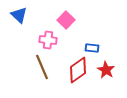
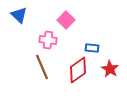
red star: moved 4 px right, 1 px up
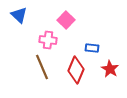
red diamond: moved 2 px left; rotated 32 degrees counterclockwise
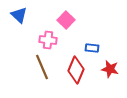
red star: rotated 18 degrees counterclockwise
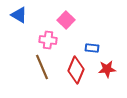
blue triangle: rotated 12 degrees counterclockwise
red star: moved 3 px left; rotated 18 degrees counterclockwise
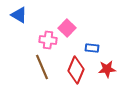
pink square: moved 1 px right, 8 px down
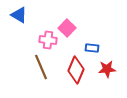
brown line: moved 1 px left
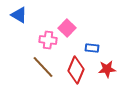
brown line: moved 2 px right; rotated 20 degrees counterclockwise
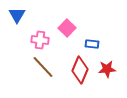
blue triangle: moved 2 px left; rotated 30 degrees clockwise
pink cross: moved 8 px left
blue rectangle: moved 4 px up
red diamond: moved 4 px right
